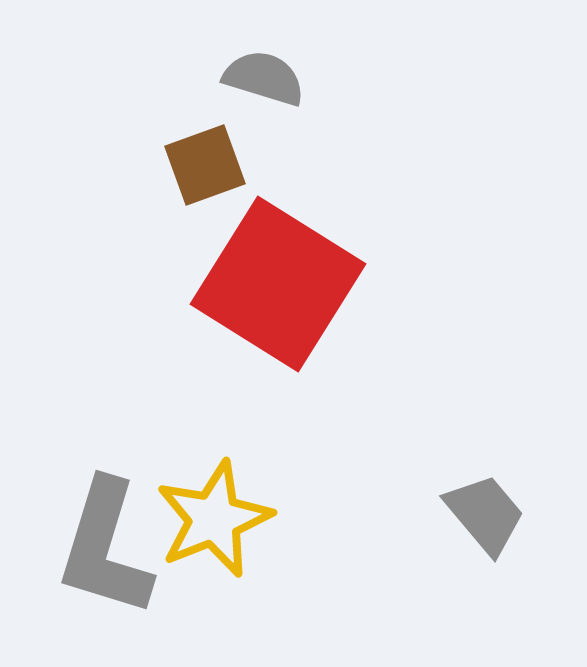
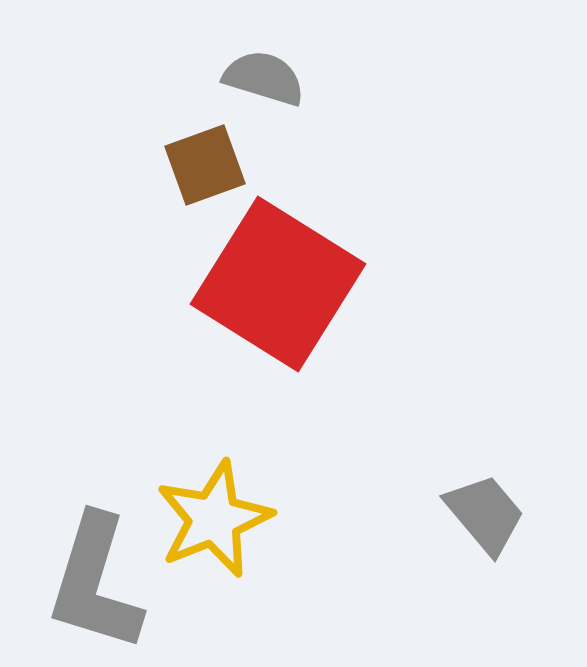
gray L-shape: moved 10 px left, 35 px down
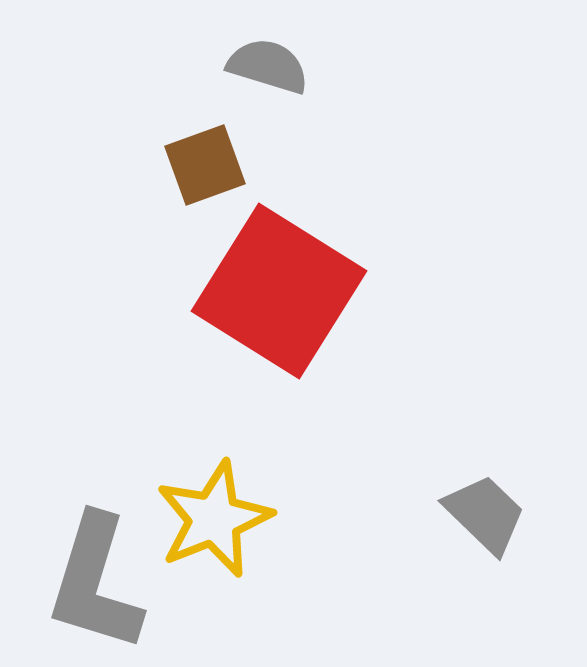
gray semicircle: moved 4 px right, 12 px up
red square: moved 1 px right, 7 px down
gray trapezoid: rotated 6 degrees counterclockwise
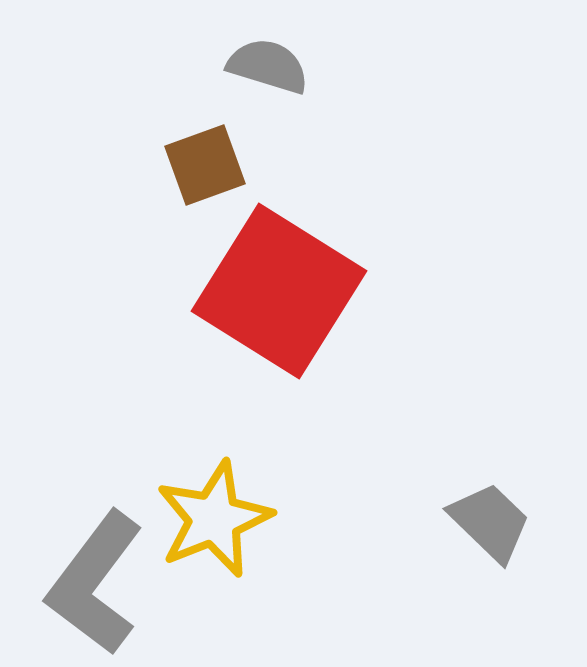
gray trapezoid: moved 5 px right, 8 px down
gray L-shape: rotated 20 degrees clockwise
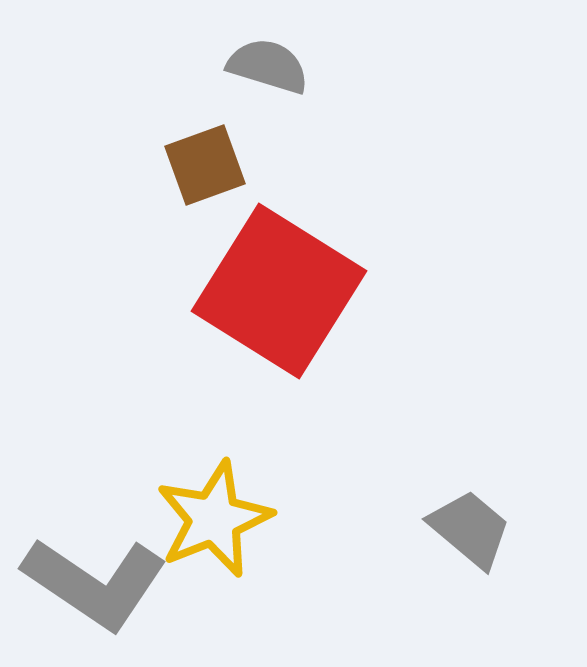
gray trapezoid: moved 20 px left, 7 px down; rotated 4 degrees counterclockwise
gray L-shape: rotated 93 degrees counterclockwise
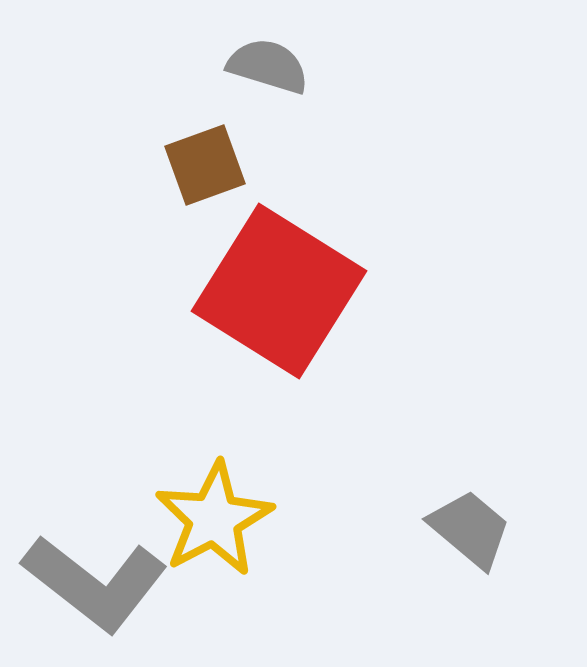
yellow star: rotated 6 degrees counterclockwise
gray L-shape: rotated 4 degrees clockwise
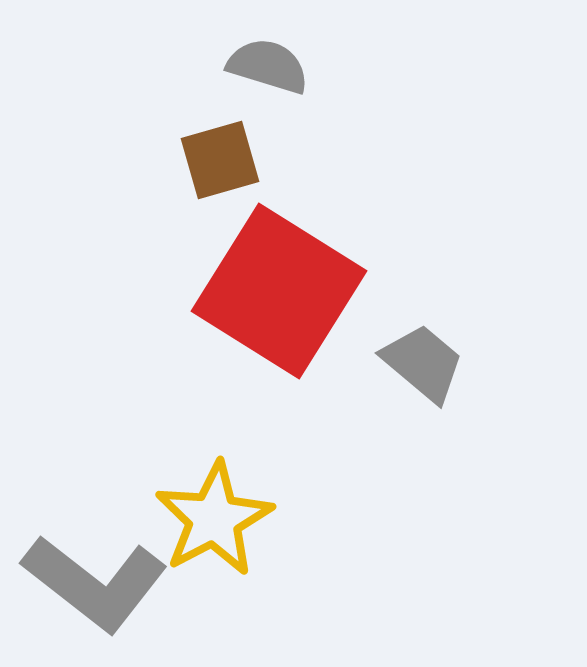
brown square: moved 15 px right, 5 px up; rotated 4 degrees clockwise
gray trapezoid: moved 47 px left, 166 px up
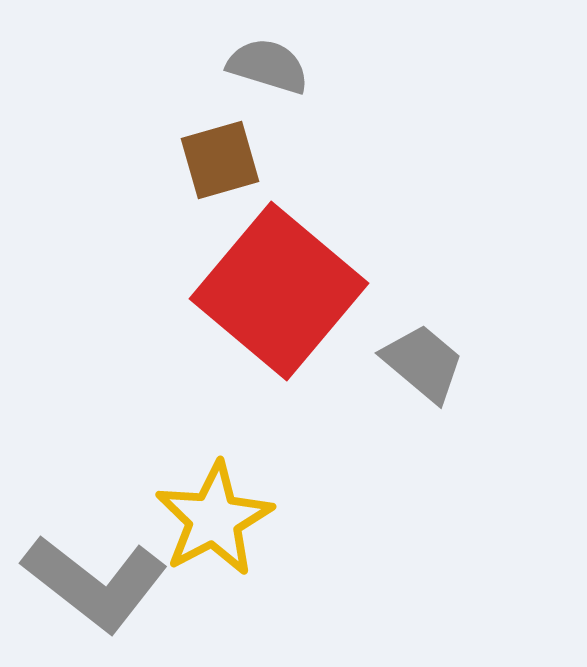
red square: rotated 8 degrees clockwise
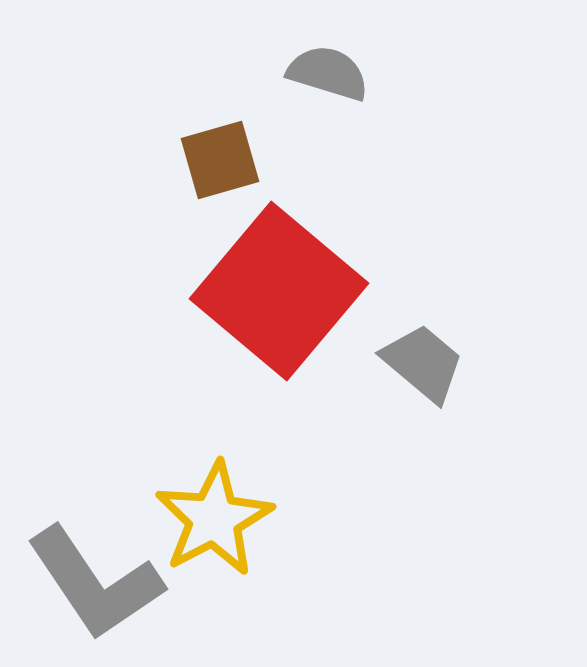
gray semicircle: moved 60 px right, 7 px down
gray L-shape: rotated 18 degrees clockwise
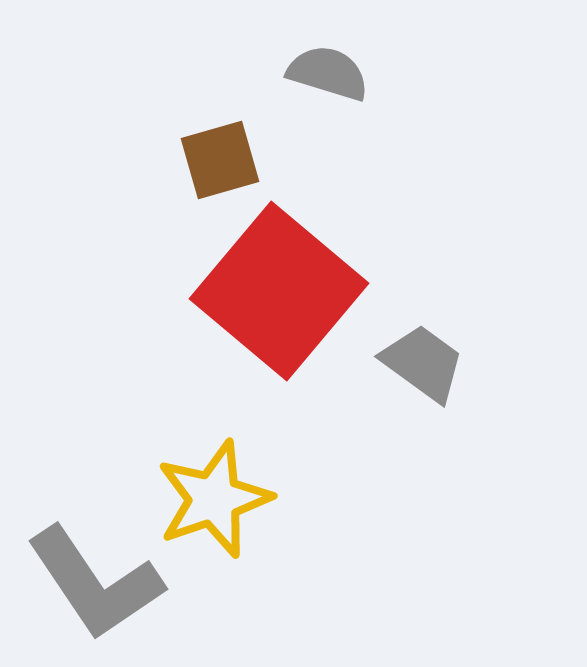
gray trapezoid: rotated 4 degrees counterclockwise
yellow star: moved 20 px up; rotated 9 degrees clockwise
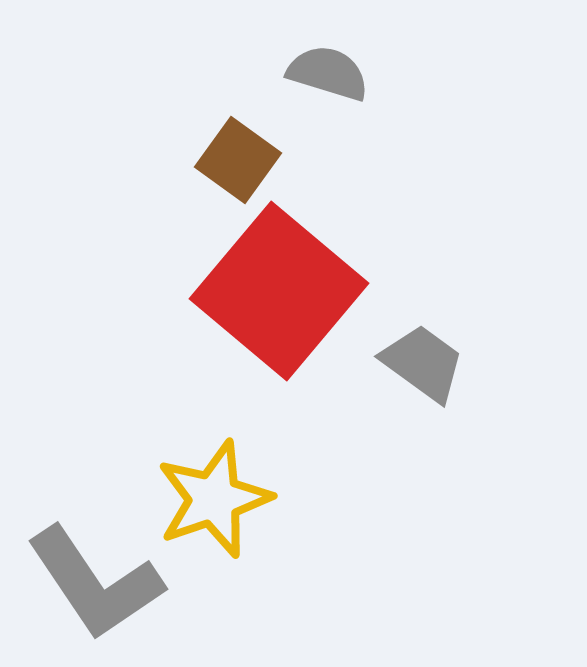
brown square: moved 18 px right; rotated 38 degrees counterclockwise
